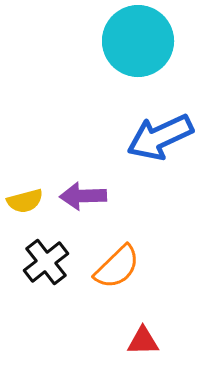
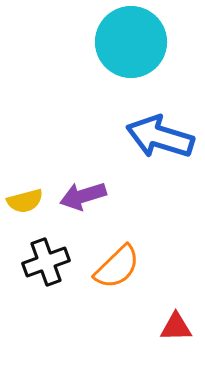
cyan circle: moved 7 px left, 1 px down
blue arrow: rotated 42 degrees clockwise
purple arrow: rotated 15 degrees counterclockwise
black cross: rotated 18 degrees clockwise
red triangle: moved 33 px right, 14 px up
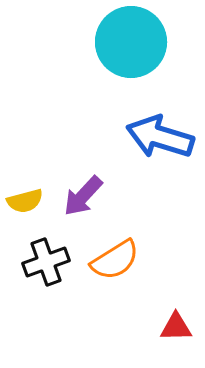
purple arrow: rotated 30 degrees counterclockwise
orange semicircle: moved 2 px left, 7 px up; rotated 12 degrees clockwise
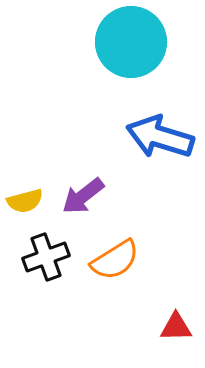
purple arrow: rotated 9 degrees clockwise
black cross: moved 5 px up
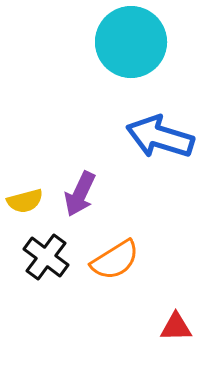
purple arrow: moved 3 px left, 2 px up; rotated 27 degrees counterclockwise
black cross: rotated 33 degrees counterclockwise
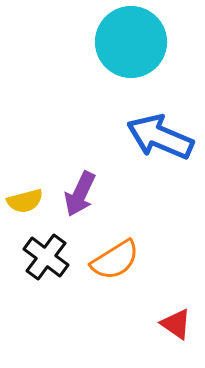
blue arrow: rotated 6 degrees clockwise
red triangle: moved 3 px up; rotated 36 degrees clockwise
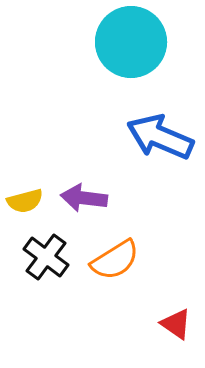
purple arrow: moved 4 px right, 4 px down; rotated 72 degrees clockwise
